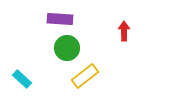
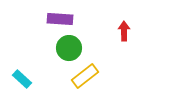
green circle: moved 2 px right
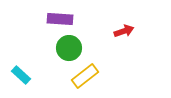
red arrow: rotated 72 degrees clockwise
cyan rectangle: moved 1 px left, 4 px up
